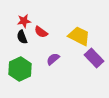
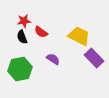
purple semicircle: rotated 72 degrees clockwise
green hexagon: rotated 15 degrees clockwise
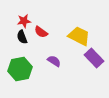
purple semicircle: moved 1 px right, 2 px down
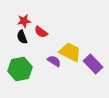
yellow trapezoid: moved 9 px left, 16 px down
purple rectangle: moved 1 px left, 6 px down
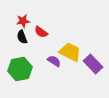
red star: moved 1 px left
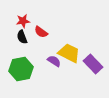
yellow trapezoid: moved 1 px left, 1 px down
green hexagon: moved 1 px right
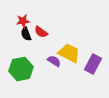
black semicircle: moved 4 px right, 3 px up
purple rectangle: rotated 72 degrees clockwise
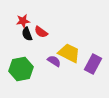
black semicircle: moved 1 px right
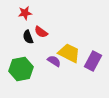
red star: moved 2 px right, 8 px up
black semicircle: moved 1 px right, 3 px down
purple rectangle: moved 3 px up
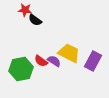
red star: moved 3 px up; rotated 16 degrees clockwise
red semicircle: moved 29 px down
black semicircle: moved 7 px right, 17 px up; rotated 32 degrees counterclockwise
